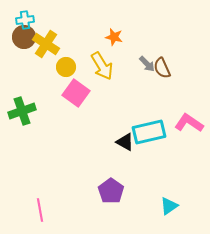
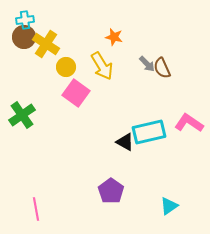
green cross: moved 4 px down; rotated 16 degrees counterclockwise
pink line: moved 4 px left, 1 px up
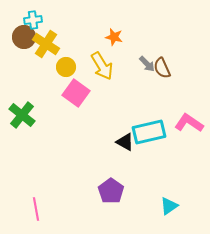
cyan cross: moved 8 px right
green cross: rotated 16 degrees counterclockwise
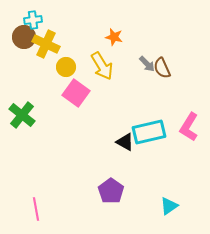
yellow cross: rotated 8 degrees counterclockwise
pink L-shape: moved 4 px down; rotated 92 degrees counterclockwise
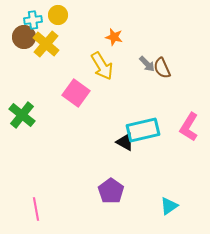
yellow cross: rotated 16 degrees clockwise
yellow circle: moved 8 px left, 52 px up
cyan rectangle: moved 6 px left, 2 px up
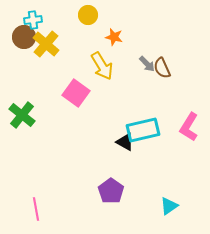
yellow circle: moved 30 px right
